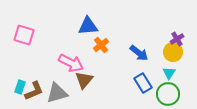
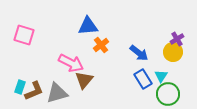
cyan triangle: moved 8 px left, 3 px down
blue rectangle: moved 4 px up
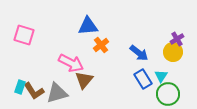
brown L-shape: rotated 80 degrees clockwise
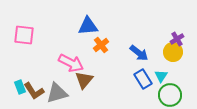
pink square: rotated 10 degrees counterclockwise
cyan rectangle: rotated 40 degrees counterclockwise
green circle: moved 2 px right, 1 px down
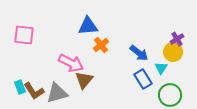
cyan triangle: moved 8 px up
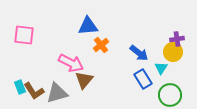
purple cross: rotated 24 degrees clockwise
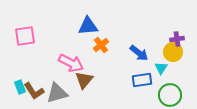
pink square: moved 1 px right, 1 px down; rotated 15 degrees counterclockwise
blue rectangle: moved 1 px left, 1 px down; rotated 66 degrees counterclockwise
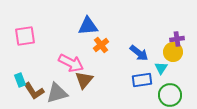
cyan rectangle: moved 7 px up
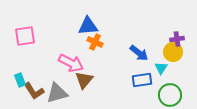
orange cross: moved 6 px left, 3 px up; rotated 28 degrees counterclockwise
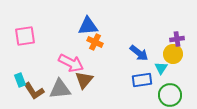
yellow circle: moved 2 px down
gray triangle: moved 3 px right, 4 px up; rotated 10 degrees clockwise
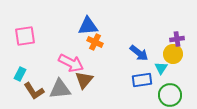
cyan rectangle: moved 6 px up; rotated 48 degrees clockwise
